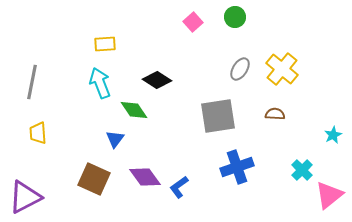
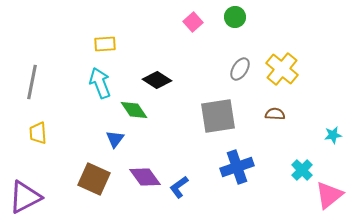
cyan star: rotated 18 degrees clockwise
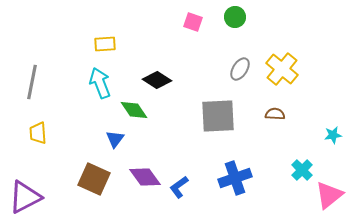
pink square: rotated 30 degrees counterclockwise
gray square: rotated 6 degrees clockwise
blue cross: moved 2 px left, 11 px down
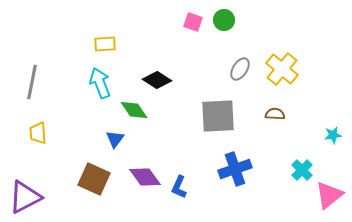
green circle: moved 11 px left, 3 px down
blue cross: moved 9 px up
blue L-shape: rotated 30 degrees counterclockwise
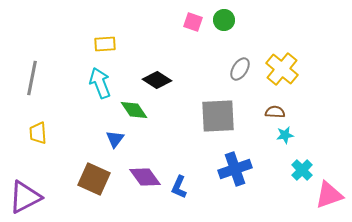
gray line: moved 4 px up
brown semicircle: moved 2 px up
cyan star: moved 48 px left
pink triangle: rotated 20 degrees clockwise
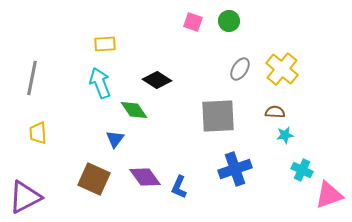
green circle: moved 5 px right, 1 px down
cyan cross: rotated 20 degrees counterclockwise
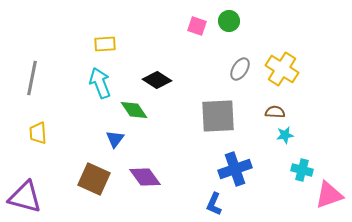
pink square: moved 4 px right, 4 px down
yellow cross: rotated 8 degrees counterclockwise
cyan cross: rotated 10 degrees counterclockwise
blue L-shape: moved 35 px right, 17 px down
purple triangle: rotated 42 degrees clockwise
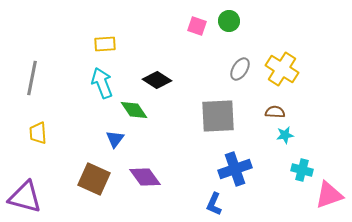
cyan arrow: moved 2 px right
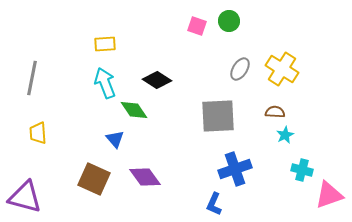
cyan arrow: moved 3 px right
cyan star: rotated 18 degrees counterclockwise
blue triangle: rotated 18 degrees counterclockwise
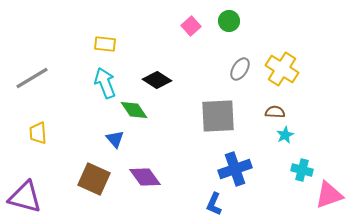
pink square: moved 6 px left; rotated 30 degrees clockwise
yellow rectangle: rotated 10 degrees clockwise
gray line: rotated 48 degrees clockwise
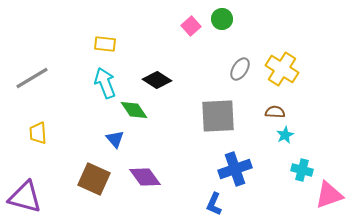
green circle: moved 7 px left, 2 px up
